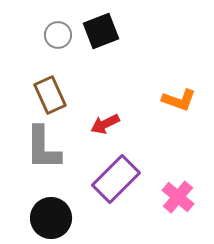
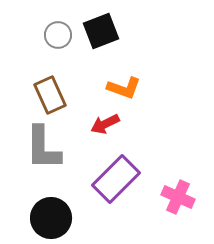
orange L-shape: moved 55 px left, 12 px up
pink cross: rotated 16 degrees counterclockwise
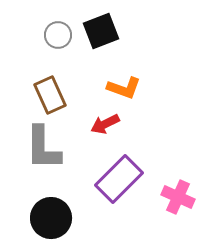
purple rectangle: moved 3 px right
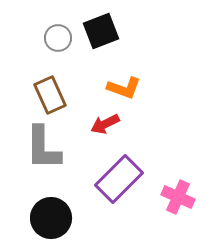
gray circle: moved 3 px down
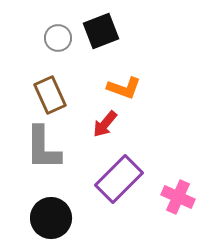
red arrow: rotated 24 degrees counterclockwise
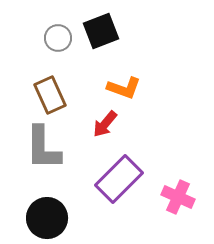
black circle: moved 4 px left
